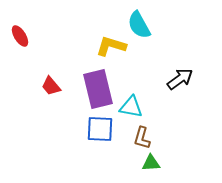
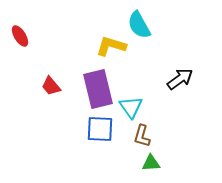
cyan triangle: rotated 45 degrees clockwise
brown L-shape: moved 2 px up
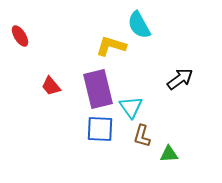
green triangle: moved 18 px right, 9 px up
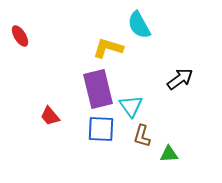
yellow L-shape: moved 3 px left, 2 px down
red trapezoid: moved 1 px left, 30 px down
cyan triangle: moved 1 px up
blue square: moved 1 px right
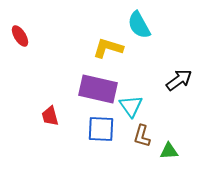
black arrow: moved 1 px left, 1 px down
purple rectangle: rotated 63 degrees counterclockwise
red trapezoid: rotated 25 degrees clockwise
green triangle: moved 3 px up
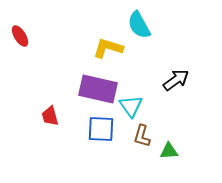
black arrow: moved 3 px left
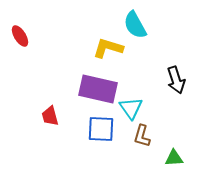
cyan semicircle: moved 4 px left
black arrow: rotated 108 degrees clockwise
cyan triangle: moved 2 px down
green triangle: moved 5 px right, 7 px down
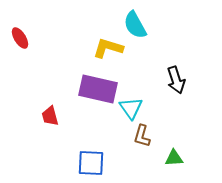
red ellipse: moved 2 px down
blue square: moved 10 px left, 34 px down
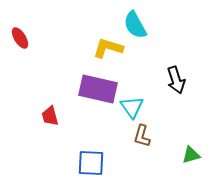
cyan triangle: moved 1 px right, 1 px up
green triangle: moved 17 px right, 3 px up; rotated 12 degrees counterclockwise
